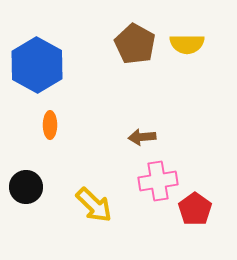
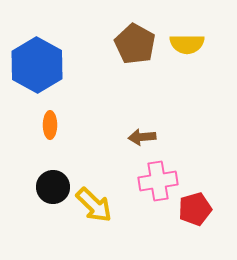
black circle: moved 27 px right
red pentagon: rotated 20 degrees clockwise
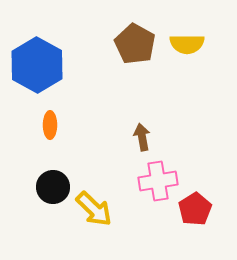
brown arrow: rotated 84 degrees clockwise
yellow arrow: moved 4 px down
red pentagon: rotated 16 degrees counterclockwise
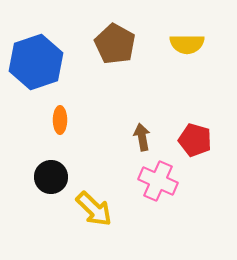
brown pentagon: moved 20 px left
blue hexagon: moved 1 px left, 3 px up; rotated 12 degrees clockwise
orange ellipse: moved 10 px right, 5 px up
pink cross: rotated 33 degrees clockwise
black circle: moved 2 px left, 10 px up
red pentagon: moved 69 px up; rotated 24 degrees counterclockwise
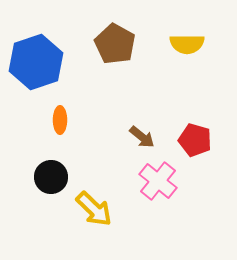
brown arrow: rotated 140 degrees clockwise
pink cross: rotated 15 degrees clockwise
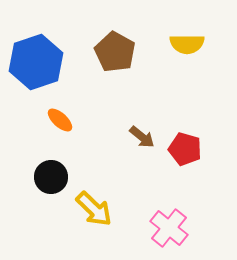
brown pentagon: moved 8 px down
orange ellipse: rotated 48 degrees counterclockwise
red pentagon: moved 10 px left, 9 px down
pink cross: moved 11 px right, 47 px down
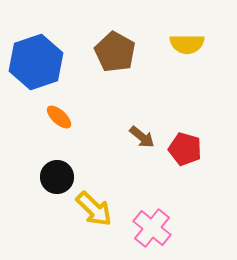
orange ellipse: moved 1 px left, 3 px up
black circle: moved 6 px right
pink cross: moved 17 px left
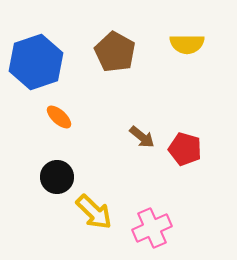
yellow arrow: moved 3 px down
pink cross: rotated 27 degrees clockwise
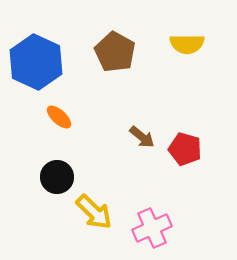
blue hexagon: rotated 16 degrees counterclockwise
